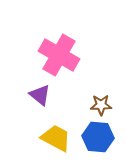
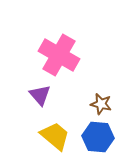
purple triangle: rotated 10 degrees clockwise
brown star: moved 1 px up; rotated 15 degrees clockwise
yellow trapezoid: moved 1 px left, 2 px up; rotated 12 degrees clockwise
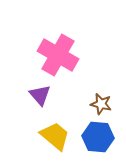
pink cross: moved 1 px left
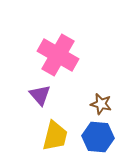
yellow trapezoid: rotated 64 degrees clockwise
